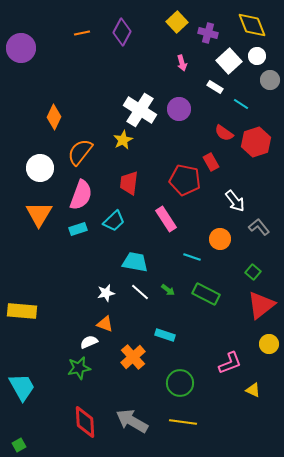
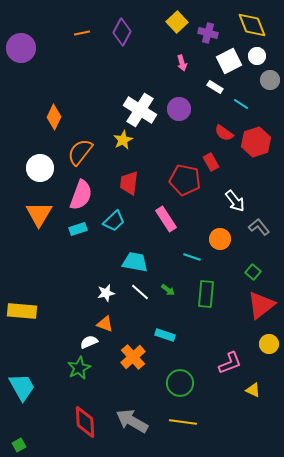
white square at (229, 61): rotated 15 degrees clockwise
green rectangle at (206, 294): rotated 68 degrees clockwise
green star at (79, 368): rotated 15 degrees counterclockwise
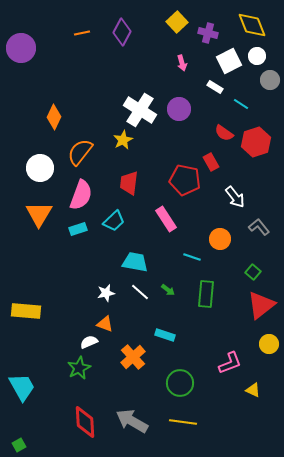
white arrow at (235, 201): moved 4 px up
yellow rectangle at (22, 311): moved 4 px right
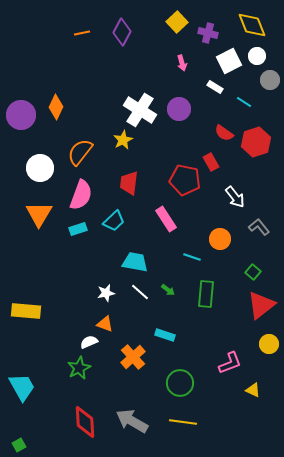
purple circle at (21, 48): moved 67 px down
cyan line at (241, 104): moved 3 px right, 2 px up
orange diamond at (54, 117): moved 2 px right, 10 px up
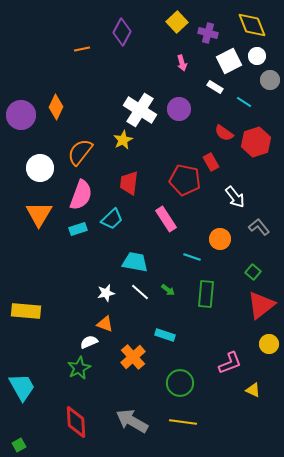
orange line at (82, 33): moved 16 px down
cyan trapezoid at (114, 221): moved 2 px left, 2 px up
red diamond at (85, 422): moved 9 px left
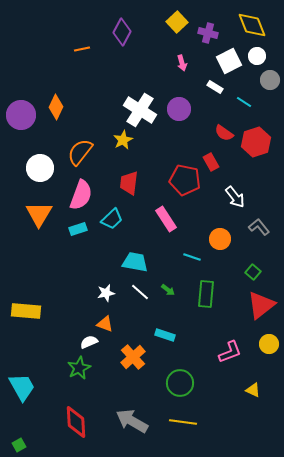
pink L-shape at (230, 363): moved 11 px up
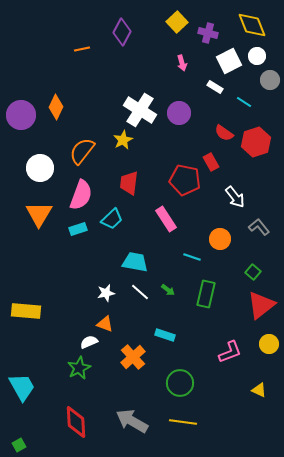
purple circle at (179, 109): moved 4 px down
orange semicircle at (80, 152): moved 2 px right, 1 px up
green rectangle at (206, 294): rotated 8 degrees clockwise
yellow triangle at (253, 390): moved 6 px right
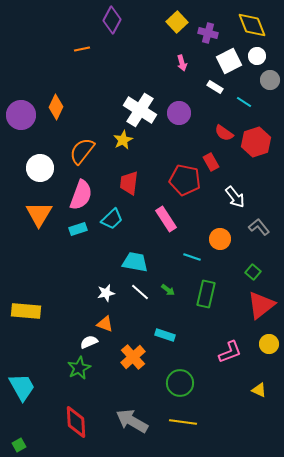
purple diamond at (122, 32): moved 10 px left, 12 px up
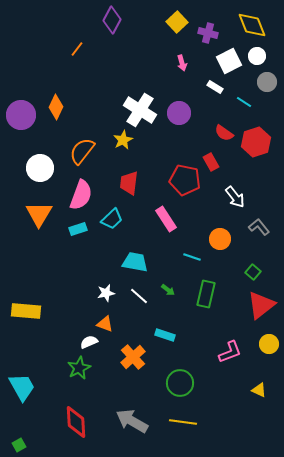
orange line at (82, 49): moved 5 px left; rotated 42 degrees counterclockwise
gray circle at (270, 80): moved 3 px left, 2 px down
white line at (140, 292): moved 1 px left, 4 px down
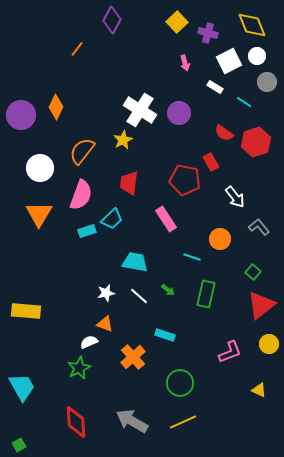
pink arrow at (182, 63): moved 3 px right
cyan rectangle at (78, 229): moved 9 px right, 2 px down
yellow line at (183, 422): rotated 32 degrees counterclockwise
